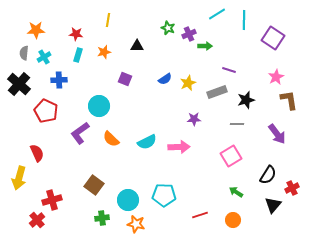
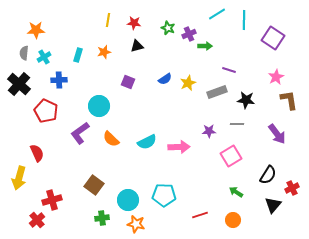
red star at (76, 34): moved 58 px right, 11 px up
black triangle at (137, 46): rotated 16 degrees counterclockwise
purple square at (125, 79): moved 3 px right, 3 px down
black star at (246, 100): rotated 24 degrees clockwise
purple star at (194, 119): moved 15 px right, 12 px down
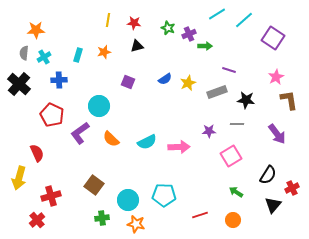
cyan line at (244, 20): rotated 48 degrees clockwise
red pentagon at (46, 111): moved 6 px right, 4 px down
red cross at (52, 200): moved 1 px left, 4 px up
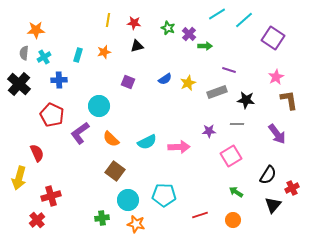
purple cross at (189, 34): rotated 24 degrees counterclockwise
brown square at (94, 185): moved 21 px right, 14 px up
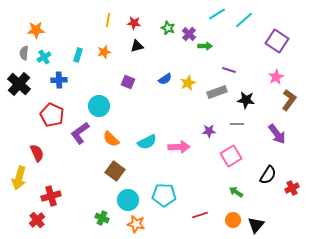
purple square at (273, 38): moved 4 px right, 3 px down
brown L-shape at (289, 100): rotated 45 degrees clockwise
black triangle at (273, 205): moved 17 px left, 20 px down
green cross at (102, 218): rotated 32 degrees clockwise
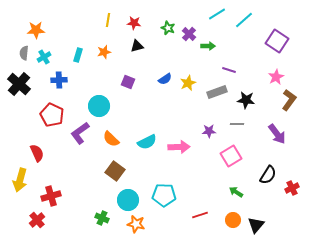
green arrow at (205, 46): moved 3 px right
yellow arrow at (19, 178): moved 1 px right, 2 px down
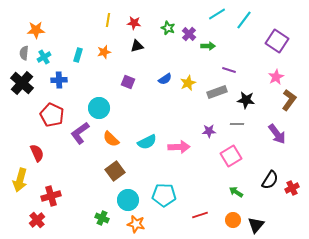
cyan line at (244, 20): rotated 12 degrees counterclockwise
black cross at (19, 84): moved 3 px right, 1 px up
cyan circle at (99, 106): moved 2 px down
brown square at (115, 171): rotated 18 degrees clockwise
black semicircle at (268, 175): moved 2 px right, 5 px down
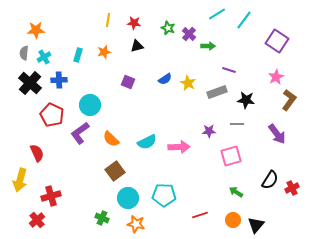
black cross at (22, 83): moved 8 px right
yellow star at (188, 83): rotated 21 degrees counterclockwise
cyan circle at (99, 108): moved 9 px left, 3 px up
pink square at (231, 156): rotated 15 degrees clockwise
cyan circle at (128, 200): moved 2 px up
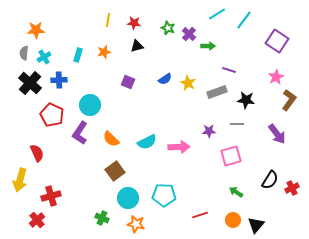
purple L-shape at (80, 133): rotated 20 degrees counterclockwise
